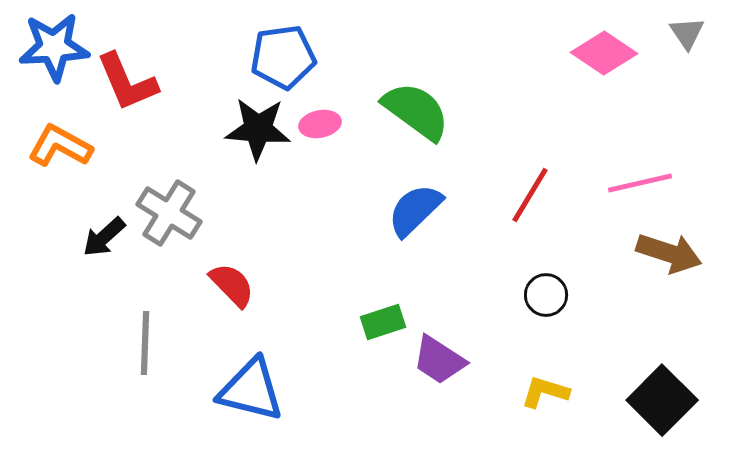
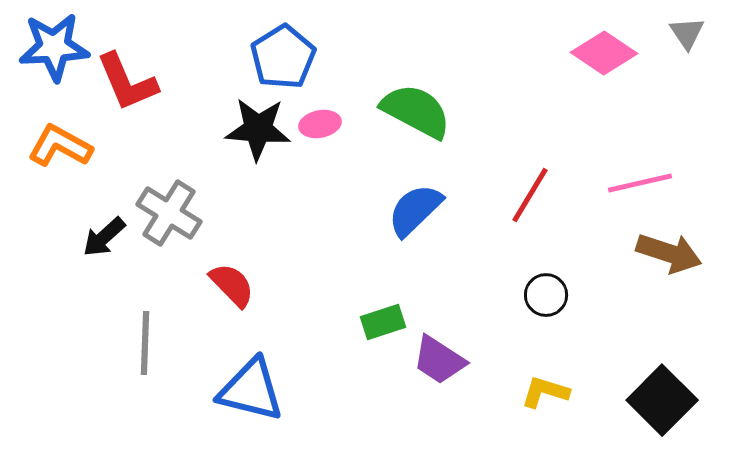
blue pentagon: rotated 24 degrees counterclockwise
green semicircle: rotated 8 degrees counterclockwise
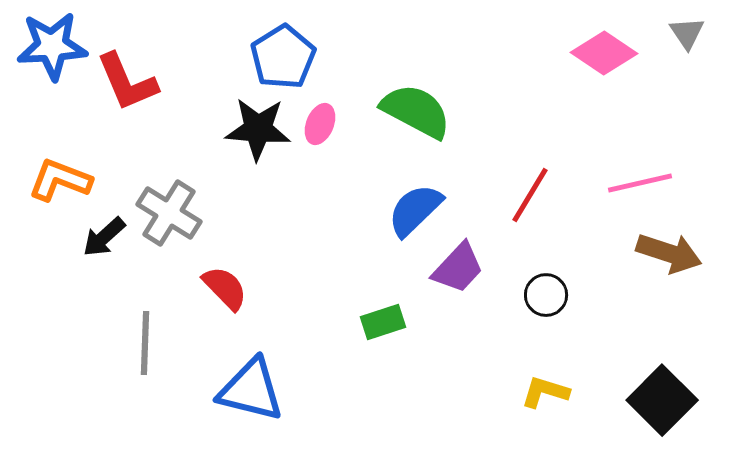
blue star: moved 2 px left, 1 px up
pink ellipse: rotated 57 degrees counterclockwise
orange L-shape: moved 34 px down; rotated 8 degrees counterclockwise
red semicircle: moved 7 px left, 3 px down
purple trapezoid: moved 19 px right, 92 px up; rotated 80 degrees counterclockwise
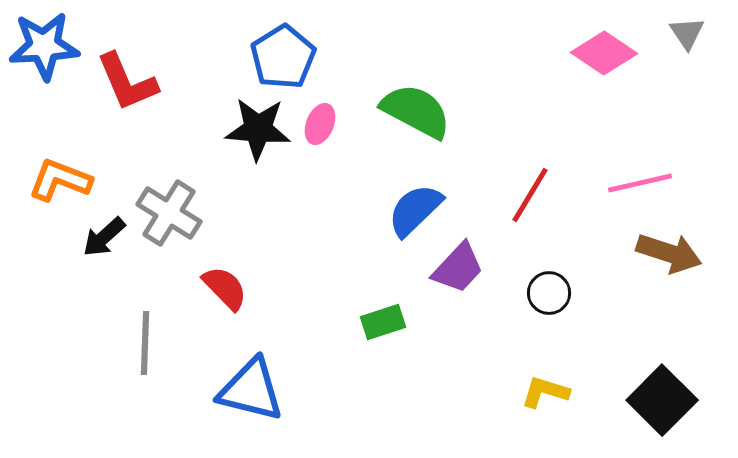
blue star: moved 8 px left
black circle: moved 3 px right, 2 px up
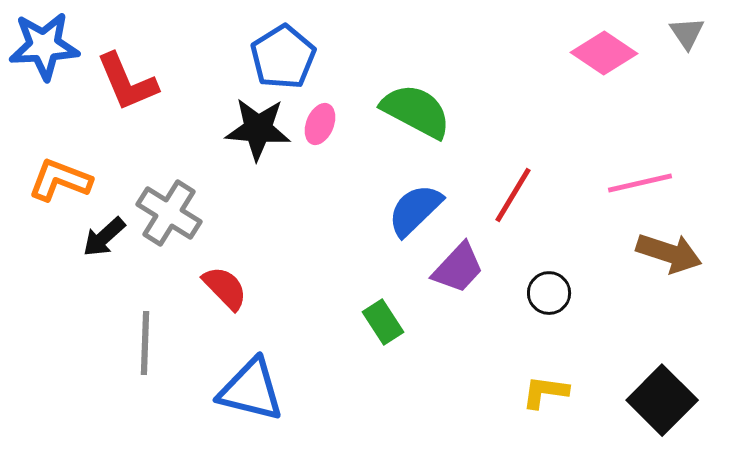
red line: moved 17 px left
green rectangle: rotated 75 degrees clockwise
yellow L-shape: rotated 9 degrees counterclockwise
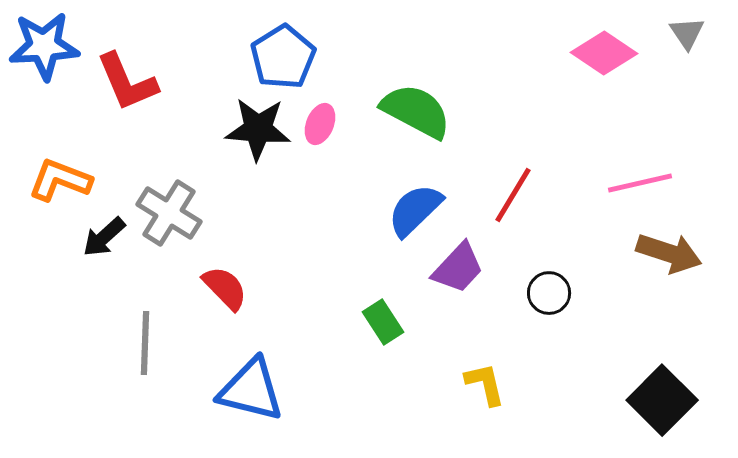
yellow L-shape: moved 60 px left, 8 px up; rotated 69 degrees clockwise
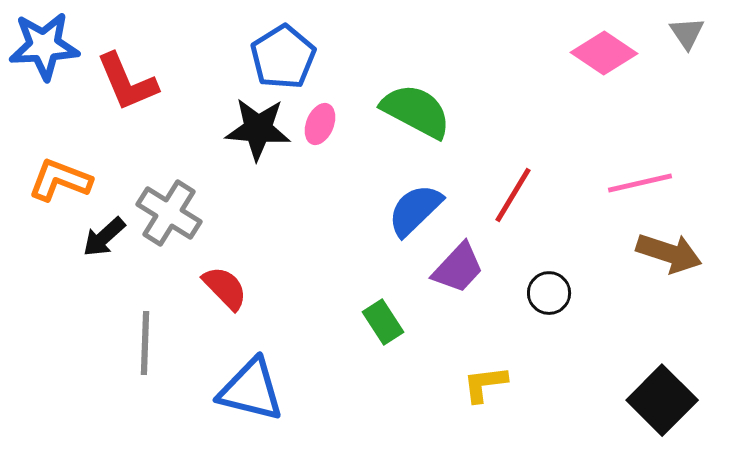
yellow L-shape: rotated 84 degrees counterclockwise
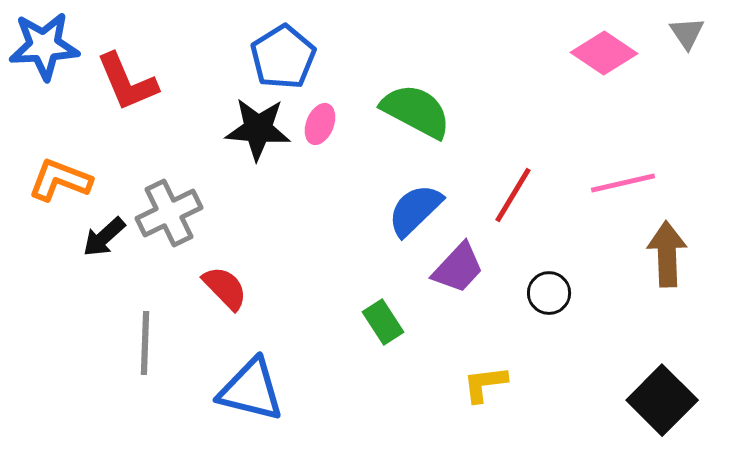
pink line: moved 17 px left
gray cross: rotated 32 degrees clockwise
brown arrow: moved 2 px left, 1 px down; rotated 110 degrees counterclockwise
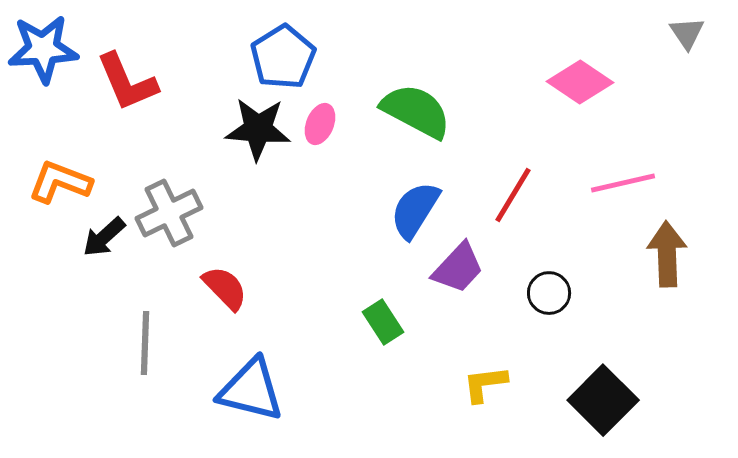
blue star: moved 1 px left, 3 px down
pink diamond: moved 24 px left, 29 px down
orange L-shape: moved 2 px down
blue semicircle: rotated 14 degrees counterclockwise
black square: moved 59 px left
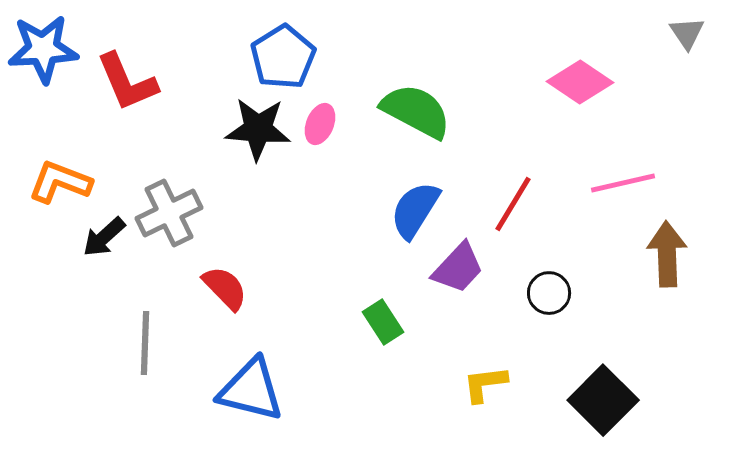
red line: moved 9 px down
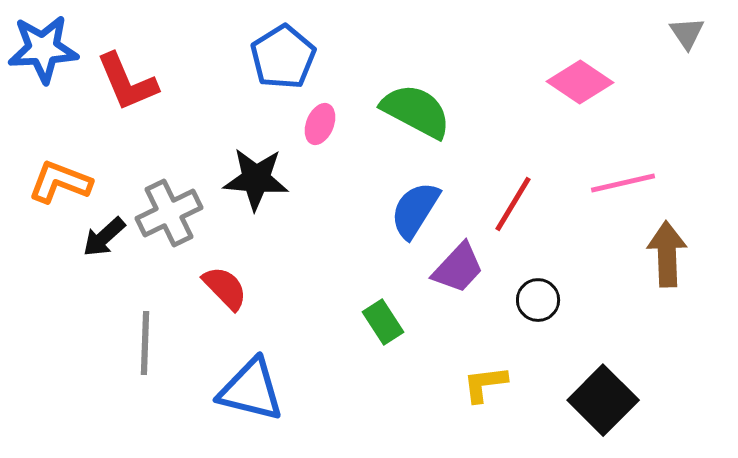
black star: moved 2 px left, 50 px down
black circle: moved 11 px left, 7 px down
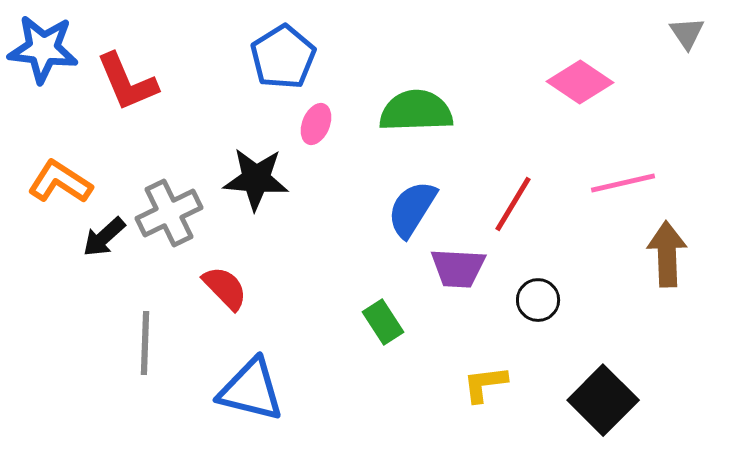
blue star: rotated 10 degrees clockwise
green semicircle: rotated 30 degrees counterclockwise
pink ellipse: moved 4 px left
orange L-shape: rotated 12 degrees clockwise
blue semicircle: moved 3 px left, 1 px up
purple trapezoid: rotated 50 degrees clockwise
